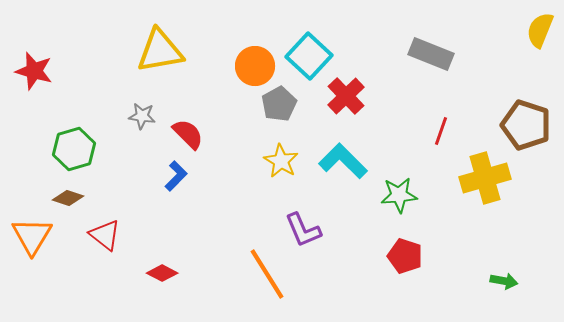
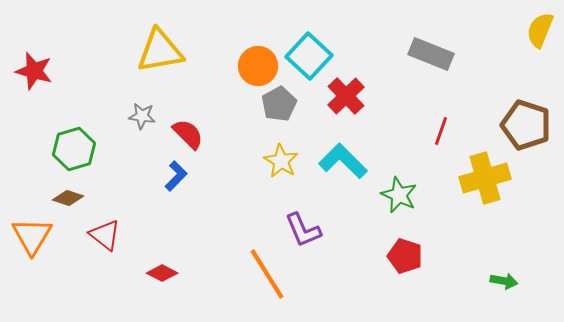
orange circle: moved 3 px right
green star: rotated 30 degrees clockwise
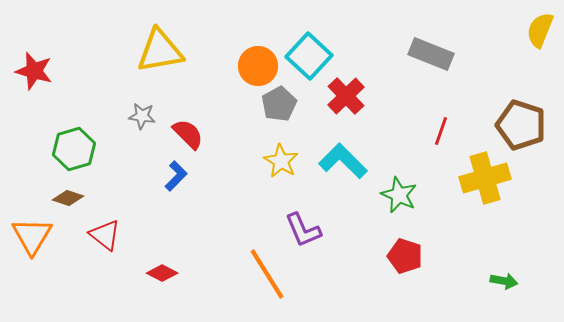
brown pentagon: moved 5 px left
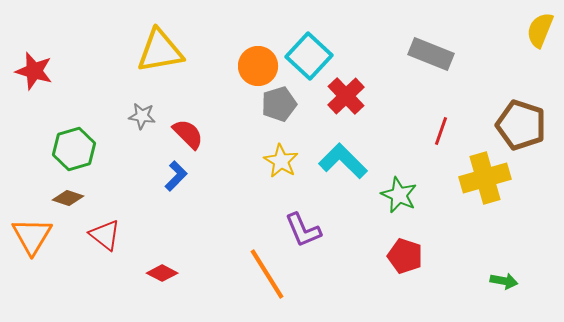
gray pentagon: rotated 12 degrees clockwise
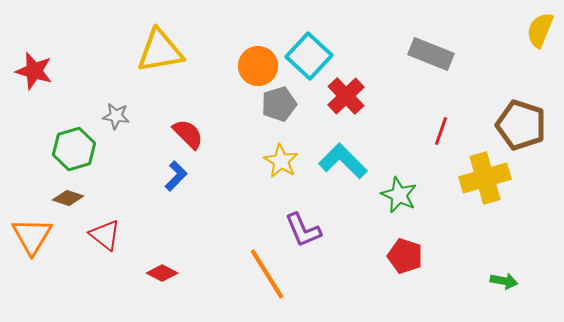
gray star: moved 26 px left
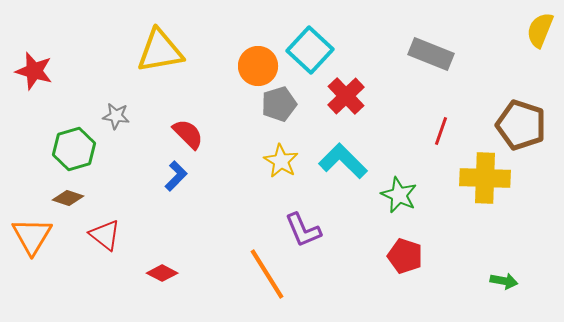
cyan square: moved 1 px right, 6 px up
yellow cross: rotated 18 degrees clockwise
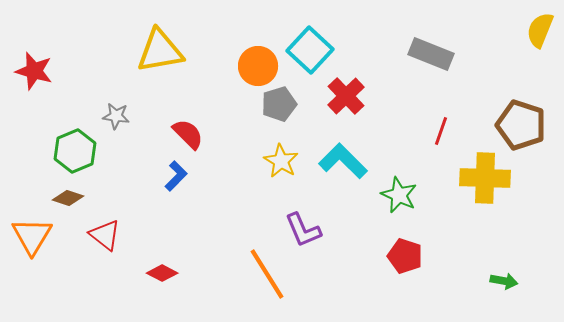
green hexagon: moved 1 px right, 2 px down; rotated 6 degrees counterclockwise
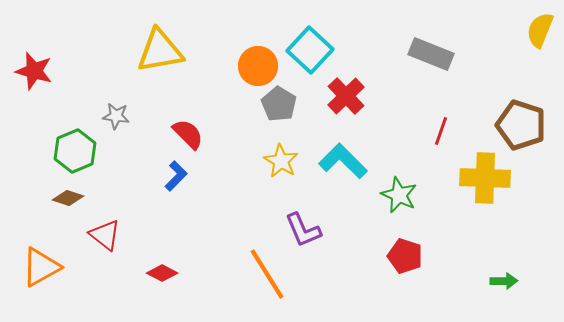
gray pentagon: rotated 24 degrees counterclockwise
orange triangle: moved 9 px right, 31 px down; rotated 30 degrees clockwise
green arrow: rotated 12 degrees counterclockwise
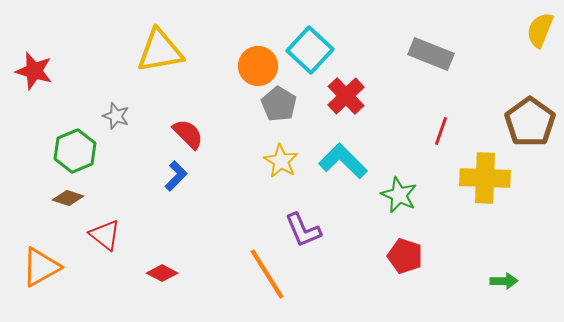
gray star: rotated 12 degrees clockwise
brown pentagon: moved 9 px right, 3 px up; rotated 18 degrees clockwise
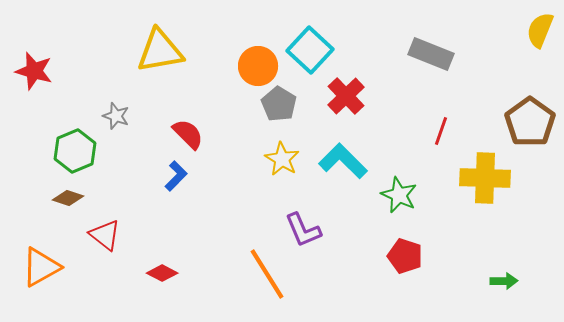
yellow star: moved 1 px right, 2 px up
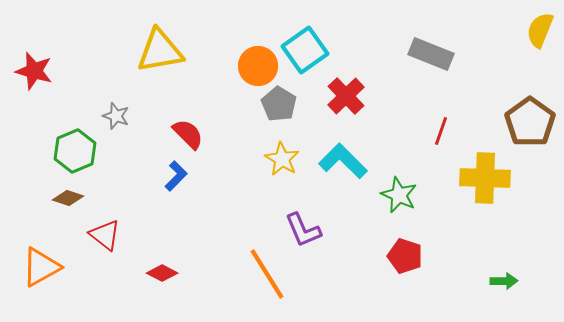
cyan square: moved 5 px left; rotated 12 degrees clockwise
